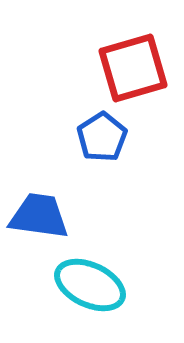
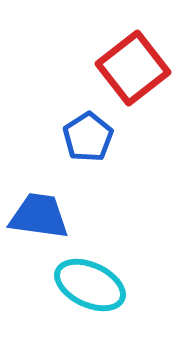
red square: rotated 22 degrees counterclockwise
blue pentagon: moved 14 px left
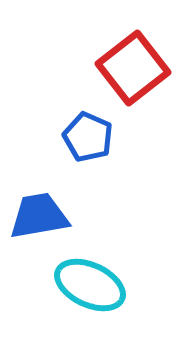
blue pentagon: rotated 15 degrees counterclockwise
blue trapezoid: rotated 18 degrees counterclockwise
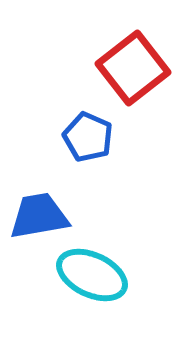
cyan ellipse: moved 2 px right, 10 px up
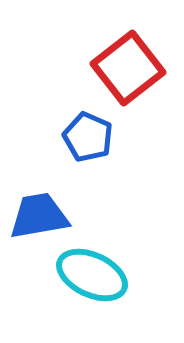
red square: moved 5 px left
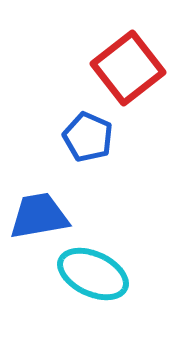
cyan ellipse: moved 1 px right, 1 px up
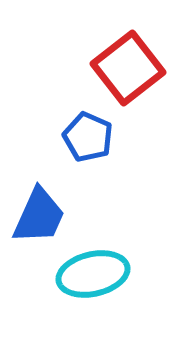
blue trapezoid: rotated 124 degrees clockwise
cyan ellipse: rotated 38 degrees counterclockwise
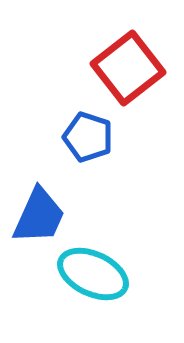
blue pentagon: rotated 6 degrees counterclockwise
cyan ellipse: rotated 38 degrees clockwise
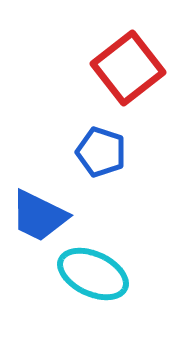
blue pentagon: moved 13 px right, 15 px down
blue trapezoid: rotated 92 degrees clockwise
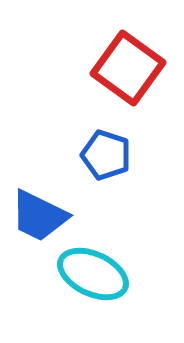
red square: rotated 16 degrees counterclockwise
blue pentagon: moved 5 px right, 3 px down
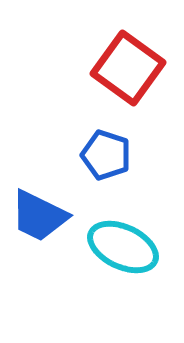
cyan ellipse: moved 30 px right, 27 px up
